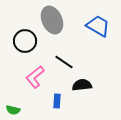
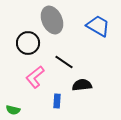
black circle: moved 3 px right, 2 px down
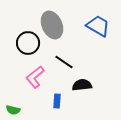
gray ellipse: moved 5 px down
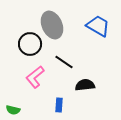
black circle: moved 2 px right, 1 px down
black semicircle: moved 3 px right
blue rectangle: moved 2 px right, 4 px down
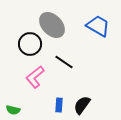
gray ellipse: rotated 20 degrees counterclockwise
black semicircle: moved 3 px left, 20 px down; rotated 48 degrees counterclockwise
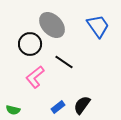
blue trapezoid: rotated 25 degrees clockwise
blue rectangle: moved 1 px left, 2 px down; rotated 48 degrees clockwise
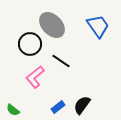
black line: moved 3 px left, 1 px up
green semicircle: rotated 24 degrees clockwise
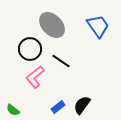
black circle: moved 5 px down
